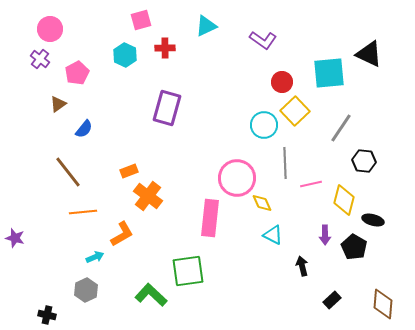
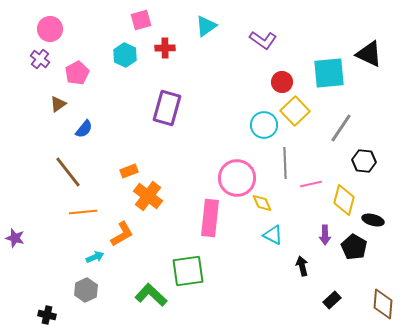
cyan triangle at (206, 26): rotated 10 degrees counterclockwise
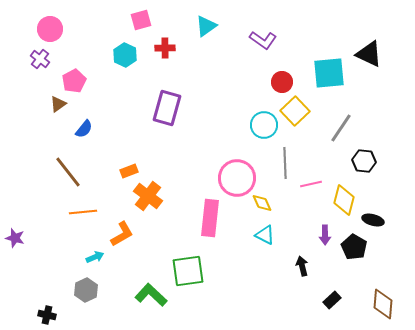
pink pentagon at (77, 73): moved 3 px left, 8 px down
cyan triangle at (273, 235): moved 8 px left
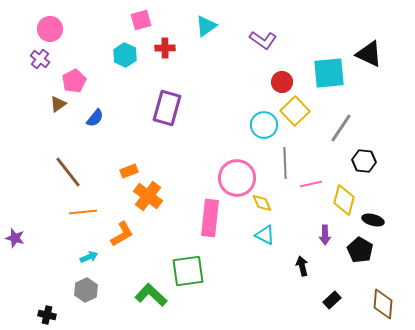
blue semicircle at (84, 129): moved 11 px right, 11 px up
black pentagon at (354, 247): moved 6 px right, 3 px down
cyan arrow at (95, 257): moved 6 px left
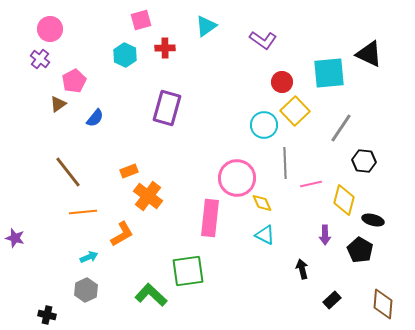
black arrow at (302, 266): moved 3 px down
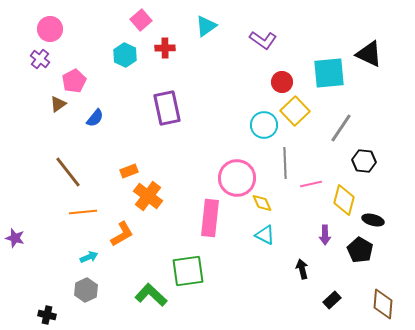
pink square at (141, 20): rotated 25 degrees counterclockwise
purple rectangle at (167, 108): rotated 28 degrees counterclockwise
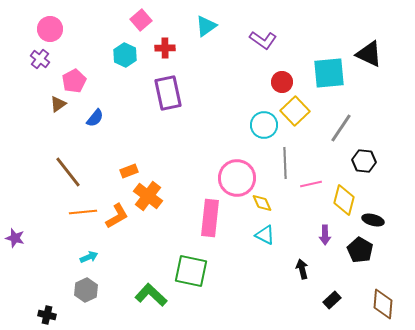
purple rectangle at (167, 108): moved 1 px right, 15 px up
orange L-shape at (122, 234): moved 5 px left, 18 px up
green square at (188, 271): moved 3 px right; rotated 20 degrees clockwise
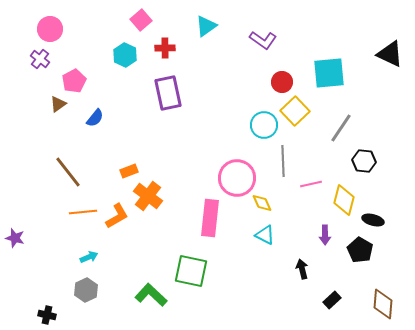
black triangle at (369, 54): moved 21 px right
gray line at (285, 163): moved 2 px left, 2 px up
